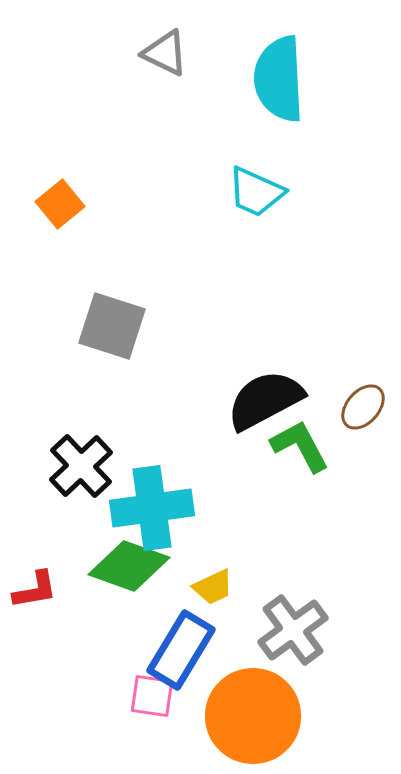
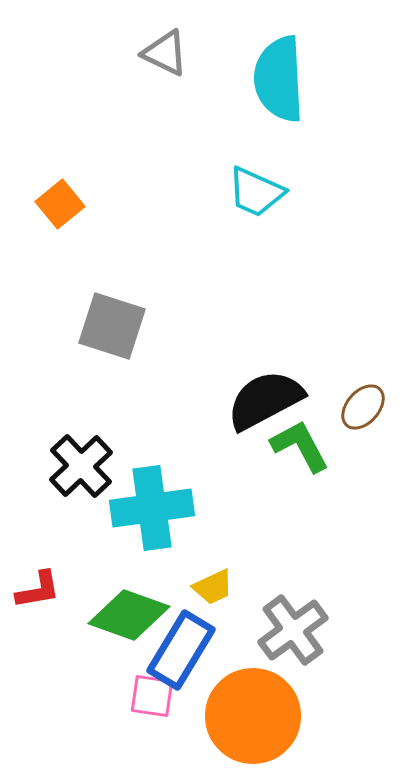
green diamond: moved 49 px down
red L-shape: moved 3 px right
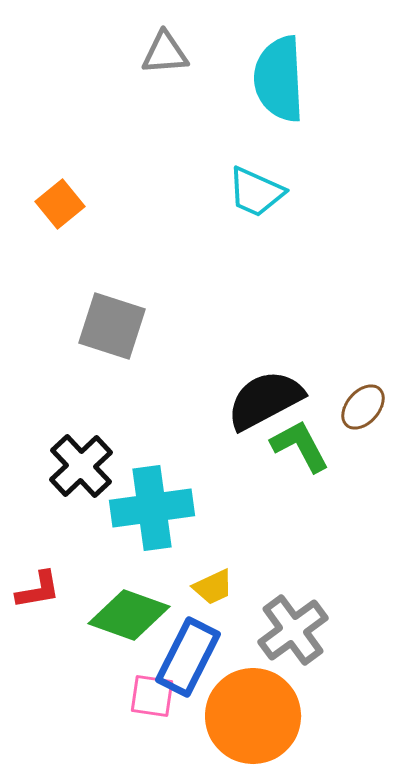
gray triangle: rotated 30 degrees counterclockwise
blue rectangle: moved 7 px right, 7 px down; rotated 4 degrees counterclockwise
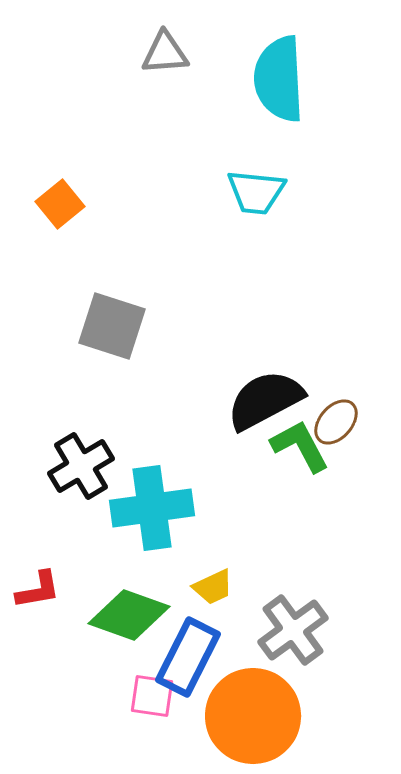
cyan trapezoid: rotated 18 degrees counterclockwise
brown ellipse: moved 27 px left, 15 px down
black cross: rotated 12 degrees clockwise
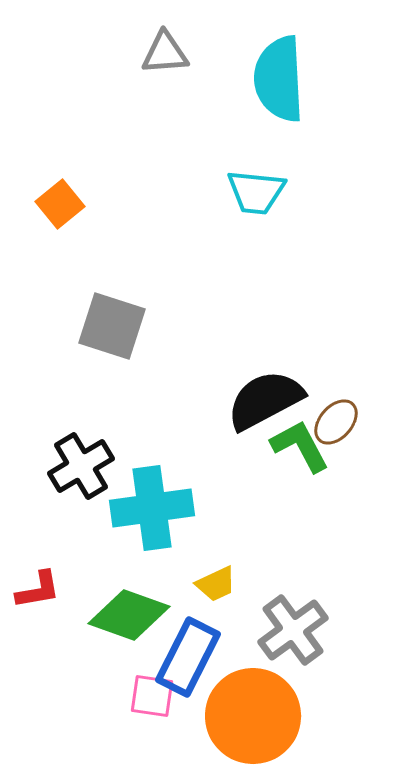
yellow trapezoid: moved 3 px right, 3 px up
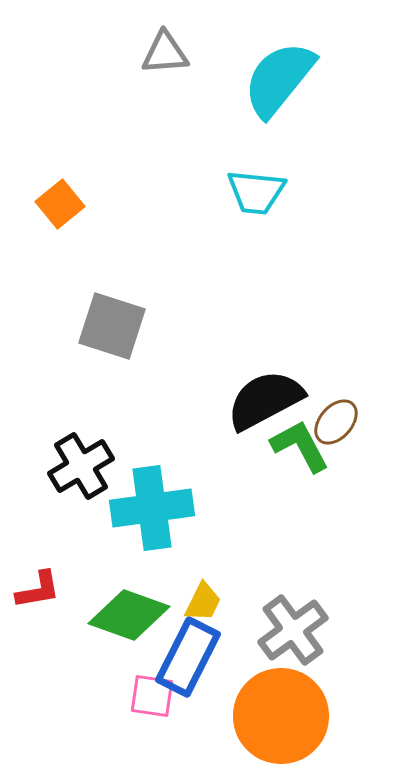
cyan semicircle: rotated 42 degrees clockwise
yellow trapezoid: moved 13 px left, 18 px down; rotated 39 degrees counterclockwise
orange circle: moved 28 px right
